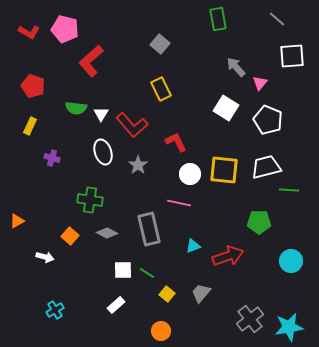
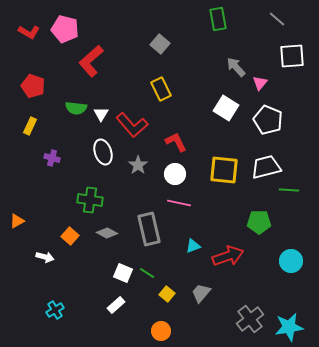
white circle at (190, 174): moved 15 px left
white square at (123, 270): moved 3 px down; rotated 24 degrees clockwise
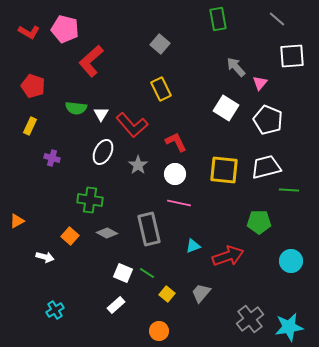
white ellipse at (103, 152): rotated 45 degrees clockwise
orange circle at (161, 331): moved 2 px left
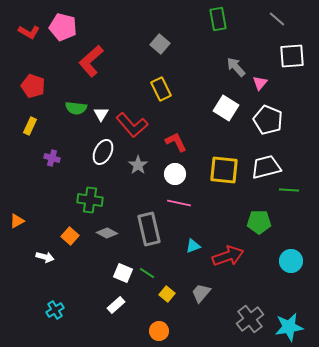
pink pentagon at (65, 29): moved 2 px left, 2 px up
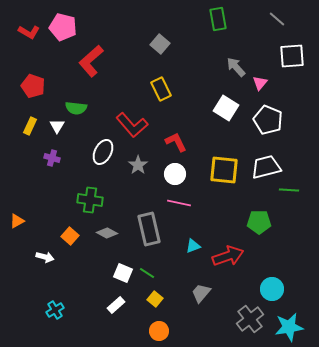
white triangle at (101, 114): moved 44 px left, 12 px down
cyan circle at (291, 261): moved 19 px left, 28 px down
yellow square at (167, 294): moved 12 px left, 5 px down
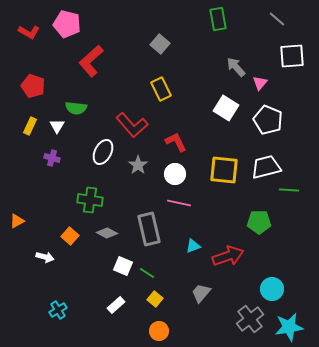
pink pentagon at (63, 27): moved 4 px right, 3 px up
white square at (123, 273): moved 7 px up
cyan cross at (55, 310): moved 3 px right
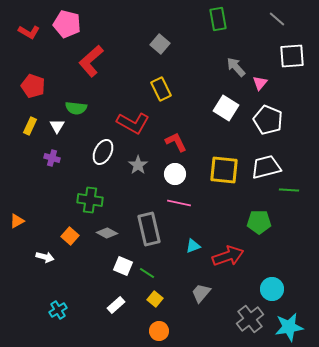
red L-shape at (132, 125): moved 1 px right, 2 px up; rotated 20 degrees counterclockwise
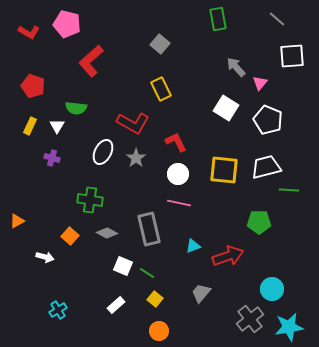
gray star at (138, 165): moved 2 px left, 7 px up
white circle at (175, 174): moved 3 px right
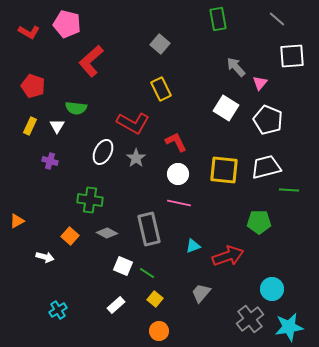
purple cross at (52, 158): moved 2 px left, 3 px down
